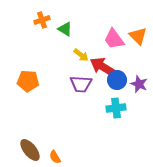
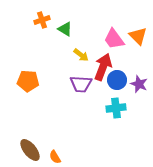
red arrow: rotated 80 degrees clockwise
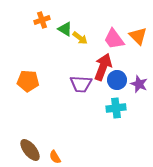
yellow arrow: moved 1 px left, 17 px up
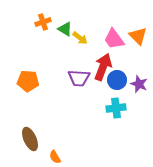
orange cross: moved 1 px right, 2 px down
purple trapezoid: moved 2 px left, 6 px up
brown ellipse: moved 11 px up; rotated 15 degrees clockwise
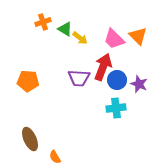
pink trapezoid: rotated 10 degrees counterclockwise
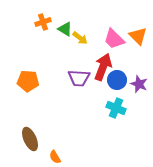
cyan cross: rotated 30 degrees clockwise
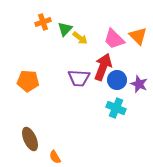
green triangle: rotated 42 degrees clockwise
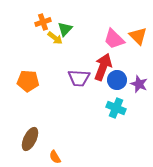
yellow arrow: moved 25 px left
brown ellipse: rotated 50 degrees clockwise
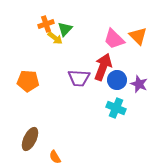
orange cross: moved 3 px right, 2 px down
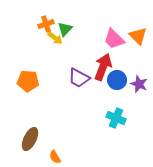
purple trapezoid: rotated 25 degrees clockwise
cyan cross: moved 10 px down
